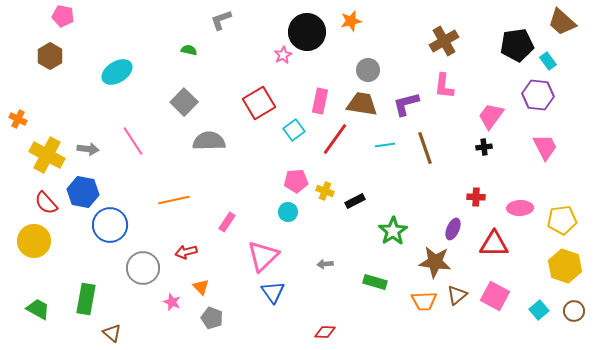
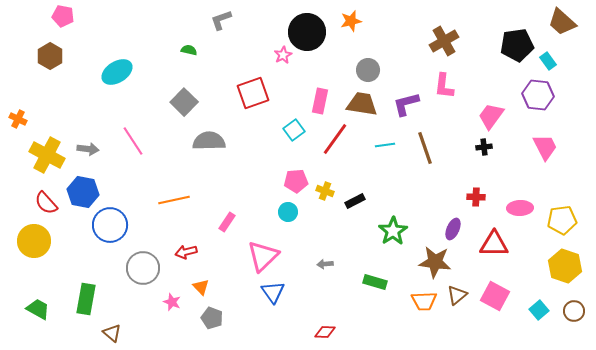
red square at (259, 103): moved 6 px left, 10 px up; rotated 12 degrees clockwise
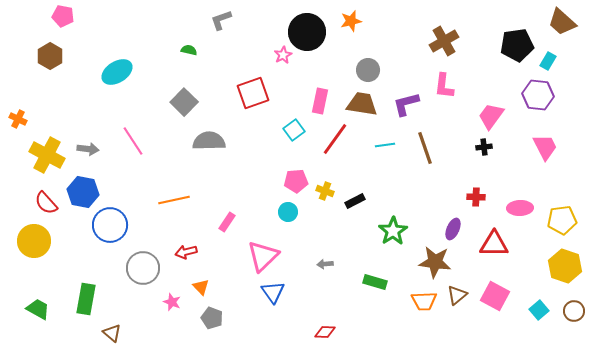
cyan rectangle at (548, 61): rotated 66 degrees clockwise
